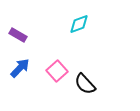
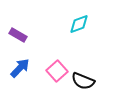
black semicircle: moved 2 px left, 3 px up; rotated 25 degrees counterclockwise
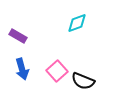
cyan diamond: moved 2 px left, 1 px up
purple rectangle: moved 1 px down
blue arrow: moved 2 px right, 1 px down; rotated 120 degrees clockwise
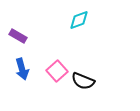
cyan diamond: moved 2 px right, 3 px up
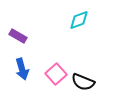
pink square: moved 1 px left, 3 px down
black semicircle: moved 1 px down
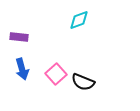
purple rectangle: moved 1 px right, 1 px down; rotated 24 degrees counterclockwise
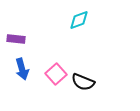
purple rectangle: moved 3 px left, 2 px down
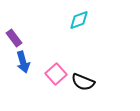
purple rectangle: moved 2 px left, 1 px up; rotated 48 degrees clockwise
blue arrow: moved 1 px right, 7 px up
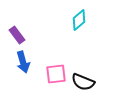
cyan diamond: rotated 20 degrees counterclockwise
purple rectangle: moved 3 px right, 3 px up
pink square: rotated 35 degrees clockwise
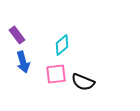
cyan diamond: moved 17 px left, 25 px down
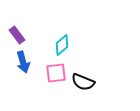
pink square: moved 1 px up
